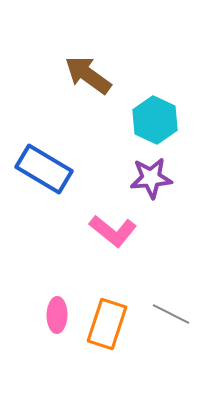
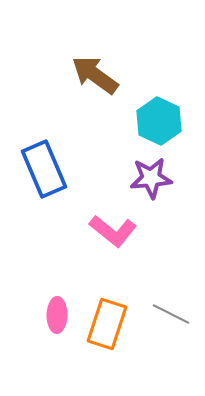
brown arrow: moved 7 px right
cyan hexagon: moved 4 px right, 1 px down
blue rectangle: rotated 36 degrees clockwise
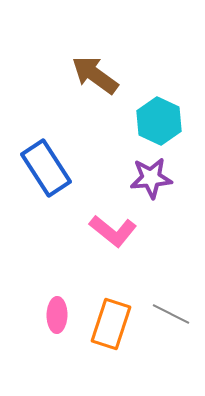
blue rectangle: moved 2 px right, 1 px up; rotated 10 degrees counterclockwise
orange rectangle: moved 4 px right
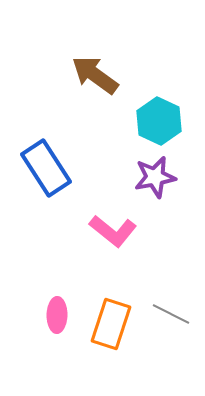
purple star: moved 4 px right, 1 px up; rotated 6 degrees counterclockwise
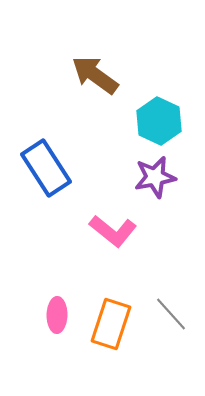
gray line: rotated 21 degrees clockwise
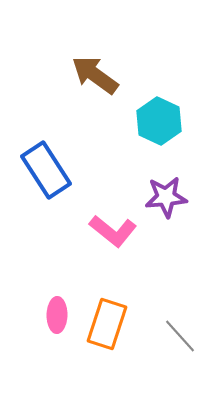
blue rectangle: moved 2 px down
purple star: moved 11 px right, 20 px down; rotated 6 degrees clockwise
gray line: moved 9 px right, 22 px down
orange rectangle: moved 4 px left
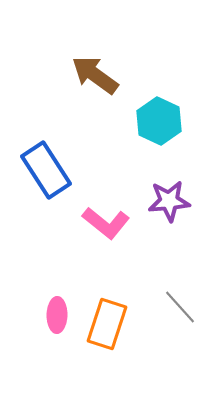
purple star: moved 3 px right, 4 px down
pink L-shape: moved 7 px left, 8 px up
gray line: moved 29 px up
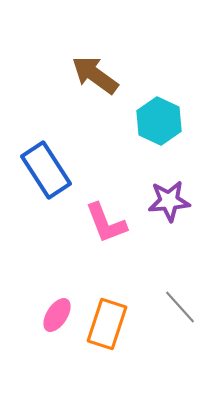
pink L-shape: rotated 30 degrees clockwise
pink ellipse: rotated 32 degrees clockwise
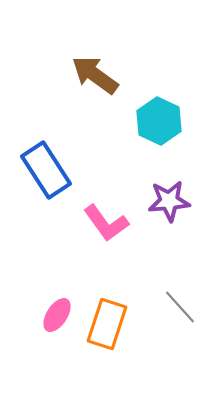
pink L-shape: rotated 15 degrees counterclockwise
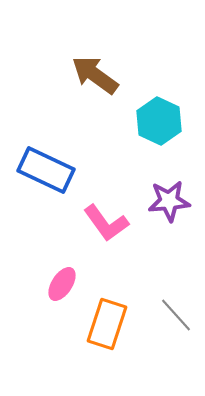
blue rectangle: rotated 32 degrees counterclockwise
gray line: moved 4 px left, 8 px down
pink ellipse: moved 5 px right, 31 px up
